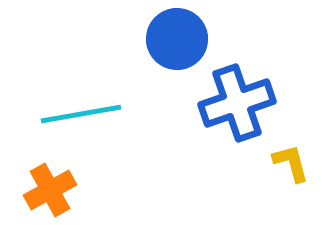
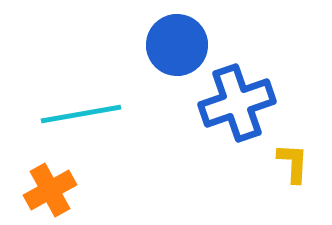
blue circle: moved 6 px down
yellow L-shape: moved 2 px right; rotated 18 degrees clockwise
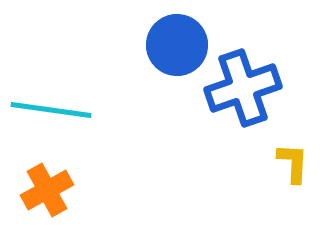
blue cross: moved 6 px right, 15 px up
cyan line: moved 30 px left, 4 px up; rotated 18 degrees clockwise
orange cross: moved 3 px left
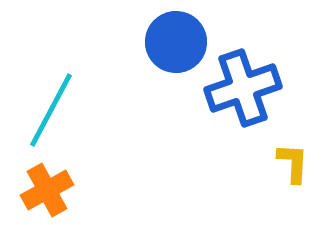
blue circle: moved 1 px left, 3 px up
cyan line: rotated 70 degrees counterclockwise
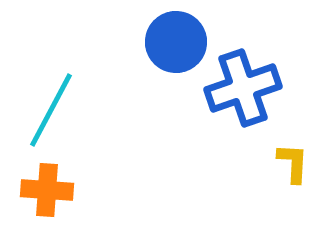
orange cross: rotated 33 degrees clockwise
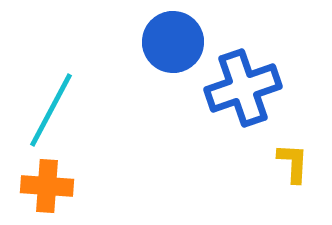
blue circle: moved 3 px left
orange cross: moved 4 px up
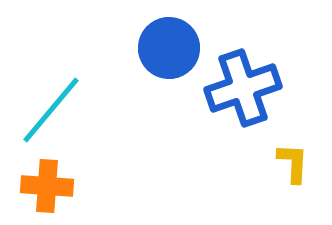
blue circle: moved 4 px left, 6 px down
cyan line: rotated 12 degrees clockwise
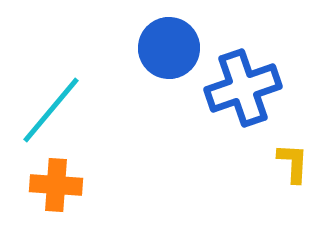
orange cross: moved 9 px right, 1 px up
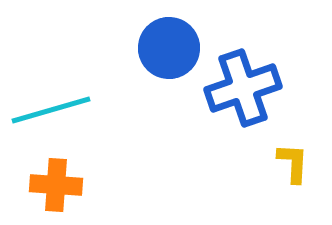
cyan line: rotated 34 degrees clockwise
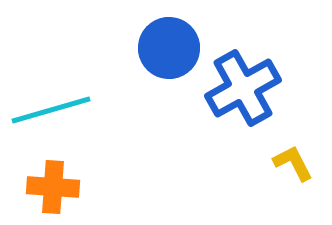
blue cross: rotated 10 degrees counterclockwise
yellow L-shape: rotated 30 degrees counterclockwise
orange cross: moved 3 px left, 2 px down
